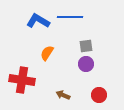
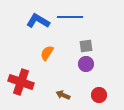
red cross: moved 1 px left, 2 px down; rotated 10 degrees clockwise
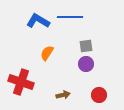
brown arrow: rotated 144 degrees clockwise
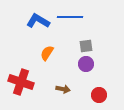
brown arrow: moved 6 px up; rotated 24 degrees clockwise
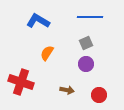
blue line: moved 20 px right
gray square: moved 3 px up; rotated 16 degrees counterclockwise
brown arrow: moved 4 px right, 1 px down
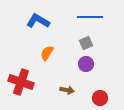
red circle: moved 1 px right, 3 px down
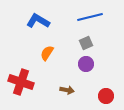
blue line: rotated 15 degrees counterclockwise
red circle: moved 6 px right, 2 px up
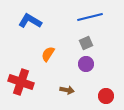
blue L-shape: moved 8 px left
orange semicircle: moved 1 px right, 1 px down
